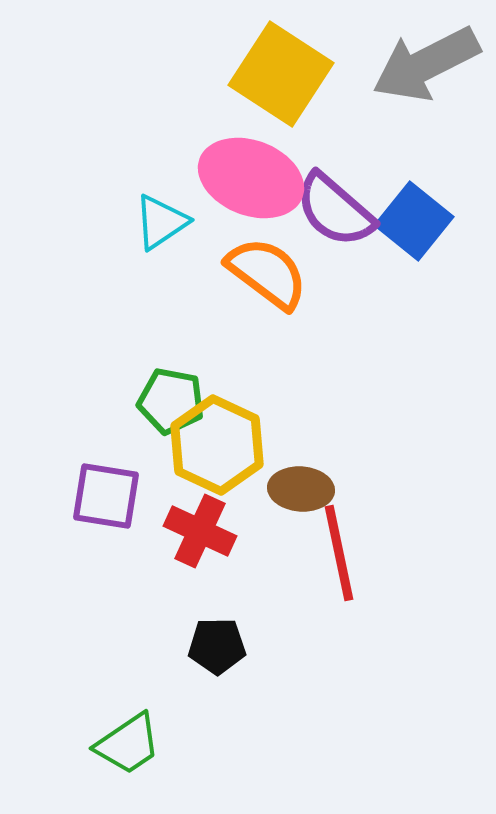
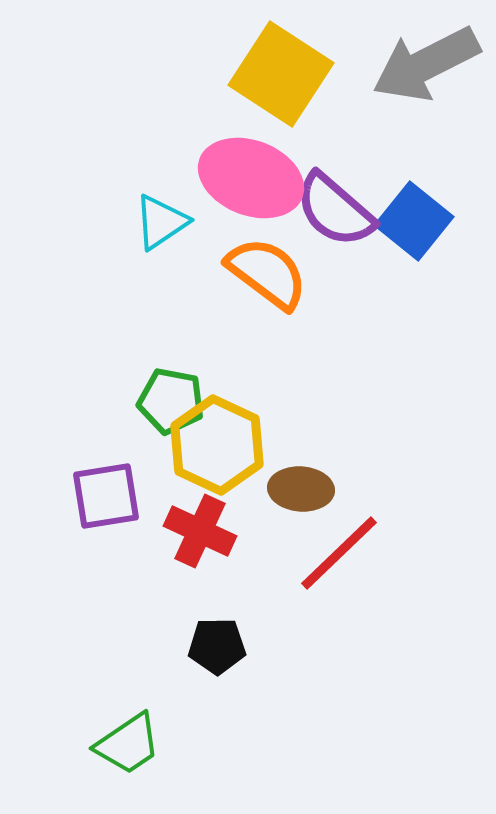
purple square: rotated 18 degrees counterclockwise
red line: rotated 58 degrees clockwise
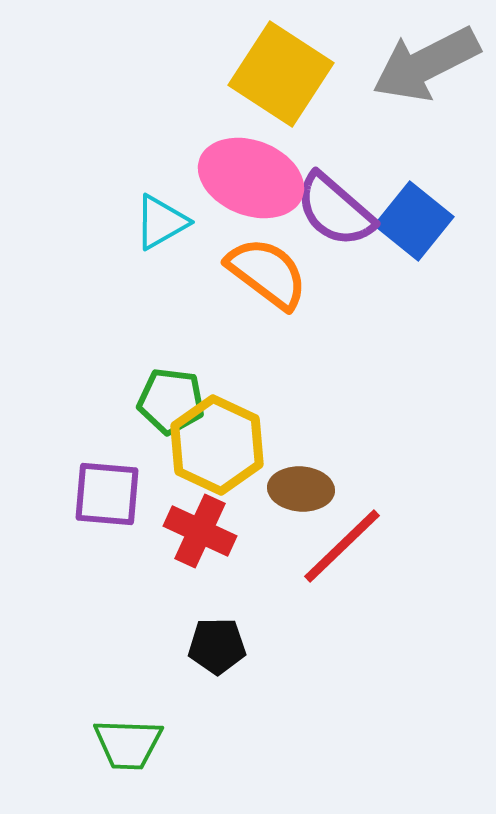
cyan triangle: rotated 4 degrees clockwise
green pentagon: rotated 4 degrees counterclockwise
purple square: moved 1 px right, 2 px up; rotated 14 degrees clockwise
red line: moved 3 px right, 7 px up
green trapezoid: rotated 36 degrees clockwise
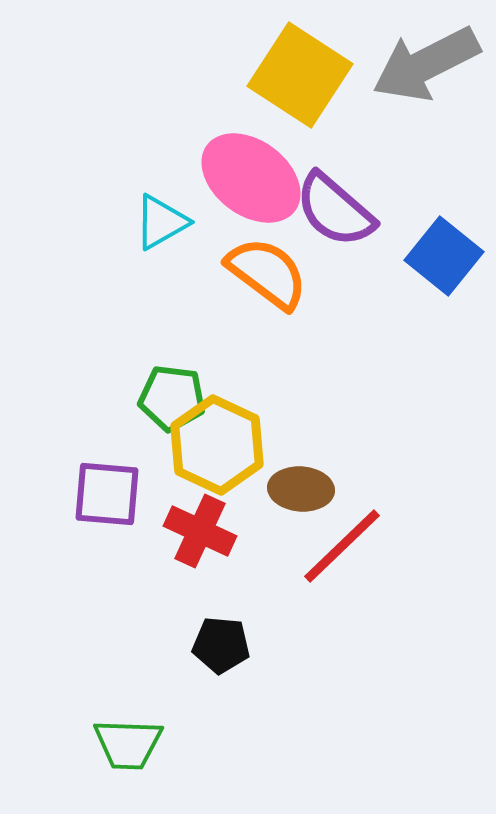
yellow square: moved 19 px right, 1 px down
pink ellipse: rotated 16 degrees clockwise
blue square: moved 30 px right, 35 px down
green pentagon: moved 1 px right, 3 px up
black pentagon: moved 4 px right, 1 px up; rotated 6 degrees clockwise
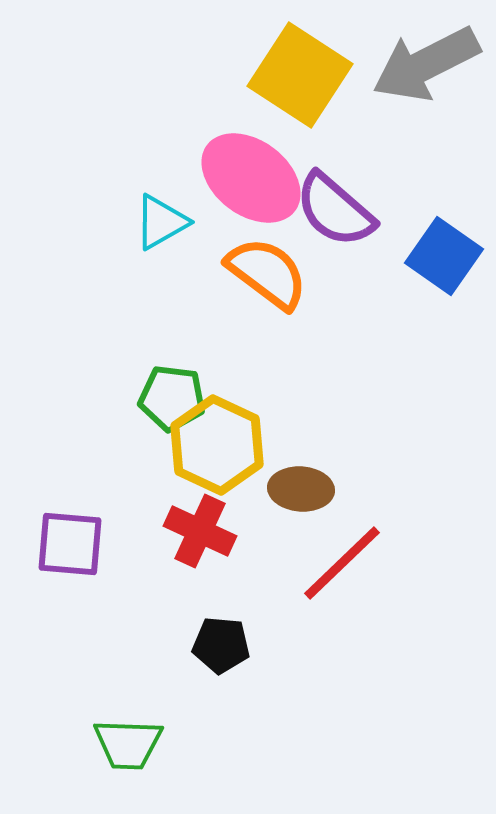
blue square: rotated 4 degrees counterclockwise
purple square: moved 37 px left, 50 px down
red line: moved 17 px down
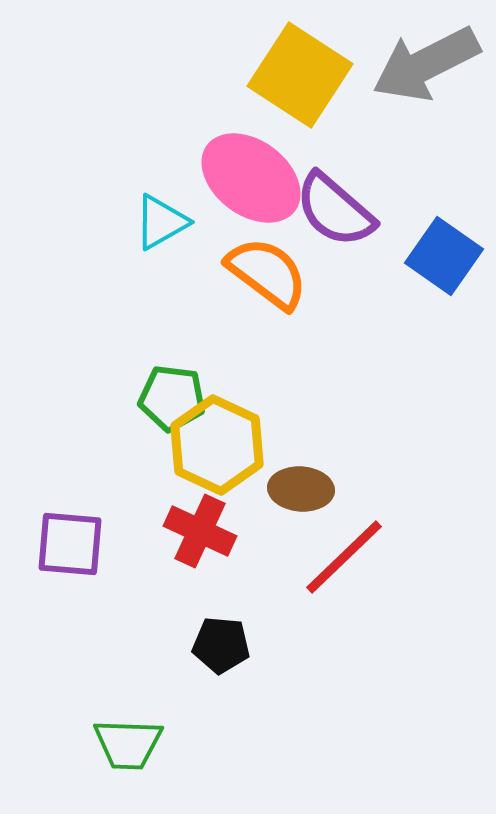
red line: moved 2 px right, 6 px up
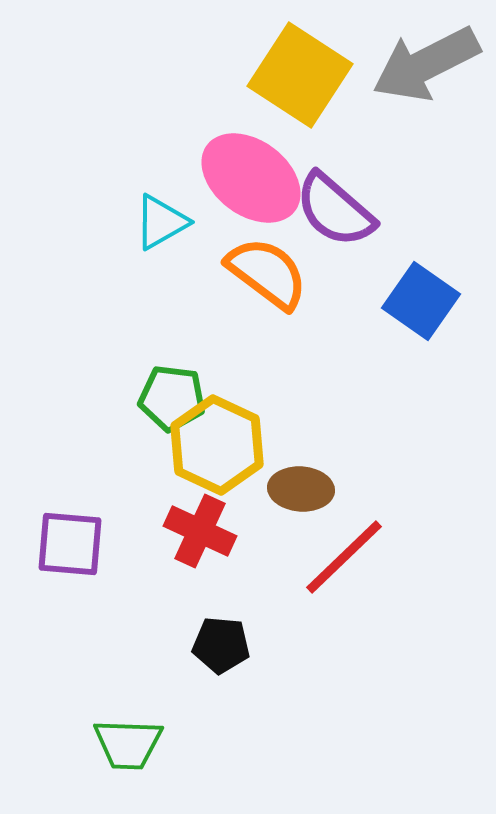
blue square: moved 23 px left, 45 px down
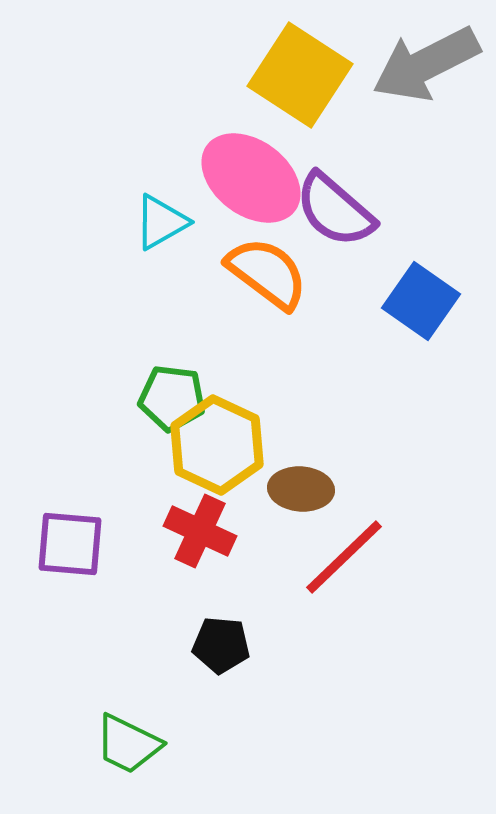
green trapezoid: rotated 24 degrees clockwise
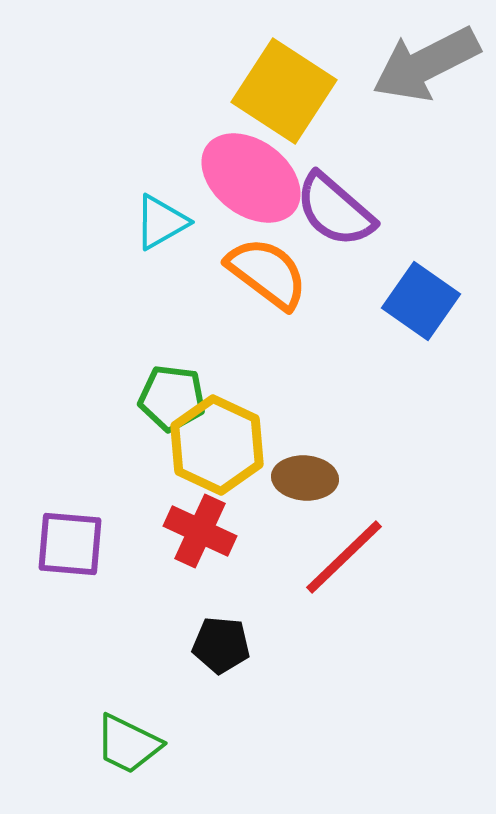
yellow square: moved 16 px left, 16 px down
brown ellipse: moved 4 px right, 11 px up
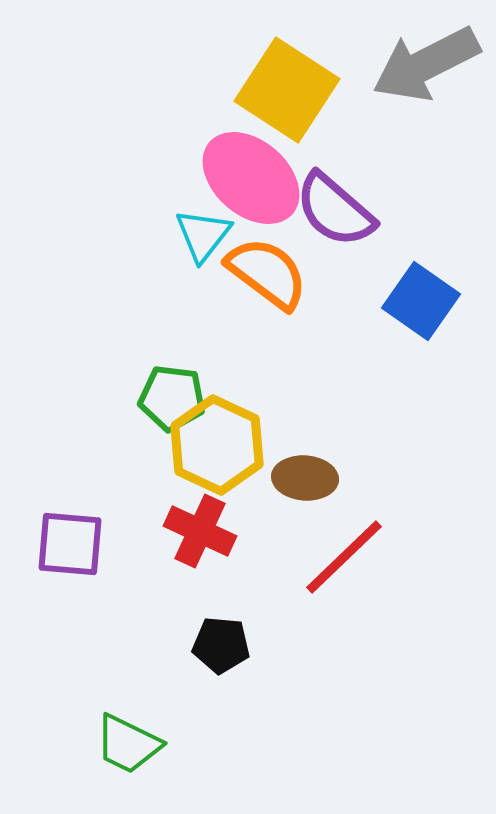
yellow square: moved 3 px right, 1 px up
pink ellipse: rotated 4 degrees clockwise
cyan triangle: moved 42 px right, 13 px down; rotated 22 degrees counterclockwise
